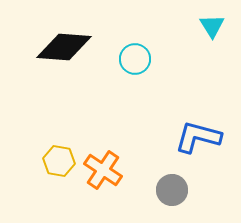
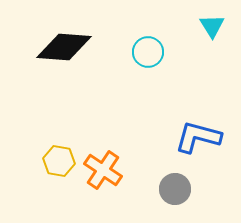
cyan circle: moved 13 px right, 7 px up
gray circle: moved 3 px right, 1 px up
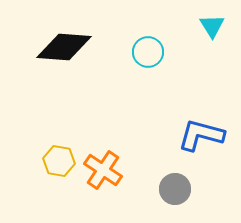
blue L-shape: moved 3 px right, 2 px up
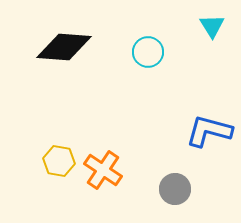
blue L-shape: moved 8 px right, 4 px up
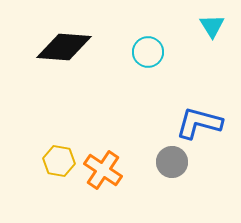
blue L-shape: moved 10 px left, 8 px up
gray circle: moved 3 px left, 27 px up
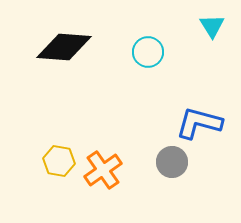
orange cross: rotated 21 degrees clockwise
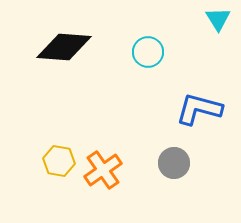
cyan triangle: moved 6 px right, 7 px up
blue L-shape: moved 14 px up
gray circle: moved 2 px right, 1 px down
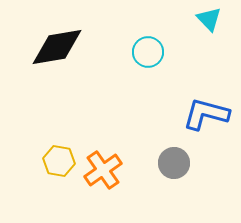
cyan triangle: moved 9 px left; rotated 12 degrees counterclockwise
black diamond: moved 7 px left; rotated 14 degrees counterclockwise
blue L-shape: moved 7 px right, 5 px down
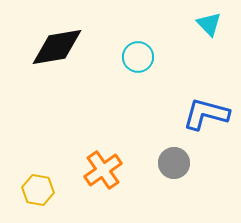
cyan triangle: moved 5 px down
cyan circle: moved 10 px left, 5 px down
yellow hexagon: moved 21 px left, 29 px down
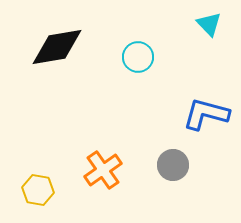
gray circle: moved 1 px left, 2 px down
